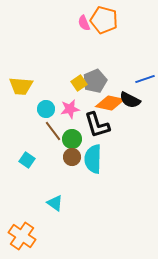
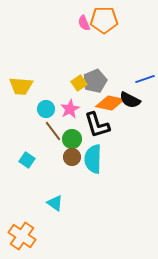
orange pentagon: rotated 16 degrees counterclockwise
pink star: rotated 18 degrees counterclockwise
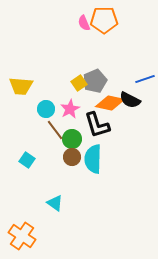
brown line: moved 2 px right, 1 px up
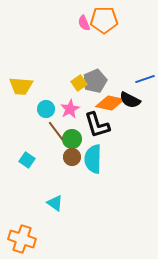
brown line: moved 1 px right, 1 px down
orange cross: moved 3 px down; rotated 16 degrees counterclockwise
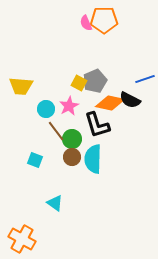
pink semicircle: moved 2 px right
yellow square: rotated 28 degrees counterclockwise
pink star: moved 1 px left, 3 px up
cyan square: moved 8 px right; rotated 14 degrees counterclockwise
orange cross: rotated 12 degrees clockwise
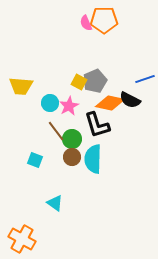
yellow square: moved 1 px up
cyan circle: moved 4 px right, 6 px up
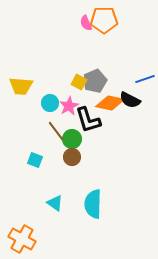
black L-shape: moved 9 px left, 5 px up
cyan semicircle: moved 45 px down
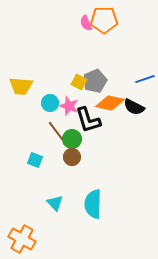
black semicircle: moved 4 px right, 7 px down
pink star: rotated 24 degrees counterclockwise
cyan triangle: rotated 12 degrees clockwise
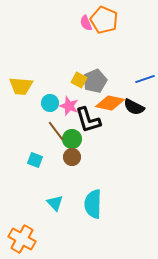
orange pentagon: rotated 24 degrees clockwise
yellow square: moved 2 px up
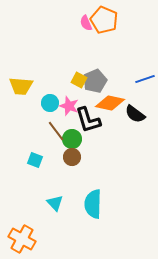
black semicircle: moved 1 px right, 7 px down; rotated 10 degrees clockwise
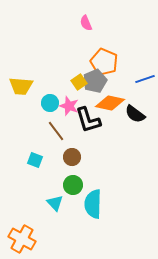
orange pentagon: moved 42 px down
yellow square: moved 2 px down; rotated 28 degrees clockwise
green circle: moved 1 px right, 46 px down
